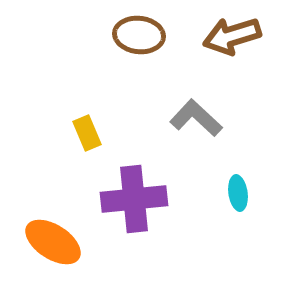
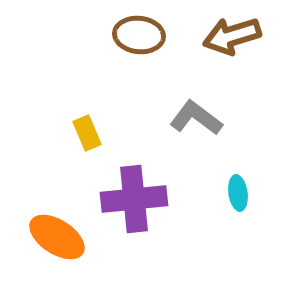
gray L-shape: rotated 6 degrees counterclockwise
orange ellipse: moved 4 px right, 5 px up
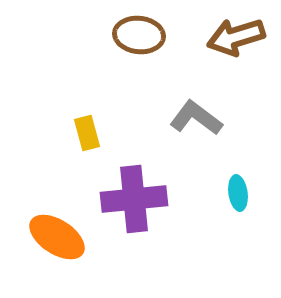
brown arrow: moved 4 px right, 1 px down
yellow rectangle: rotated 8 degrees clockwise
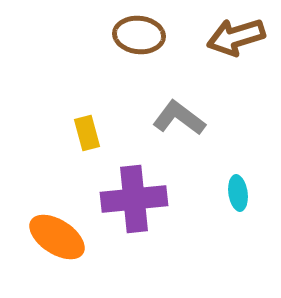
gray L-shape: moved 17 px left
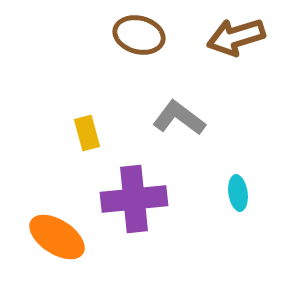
brown ellipse: rotated 9 degrees clockwise
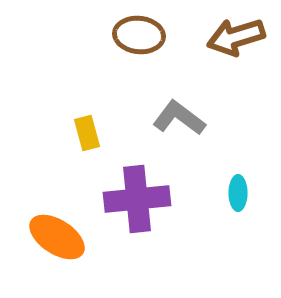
brown ellipse: rotated 9 degrees counterclockwise
cyan ellipse: rotated 8 degrees clockwise
purple cross: moved 3 px right
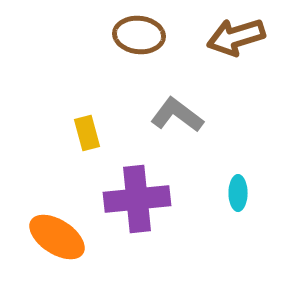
gray L-shape: moved 2 px left, 3 px up
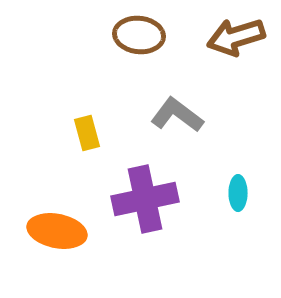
purple cross: moved 8 px right; rotated 6 degrees counterclockwise
orange ellipse: moved 6 px up; rotated 22 degrees counterclockwise
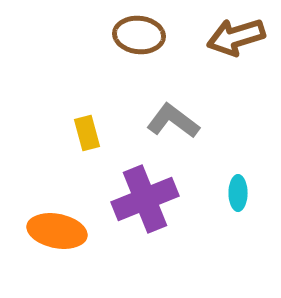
gray L-shape: moved 4 px left, 6 px down
purple cross: rotated 10 degrees counterclockwise
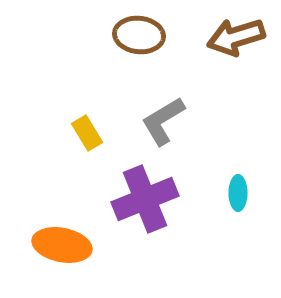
gray L-shape: moved 10 px left; rotated 68 degrees counterclockwise
yellow rectangle: rotated 16 degrees counterclockwise
orange ellipse: moved 5 px right, 14 px down
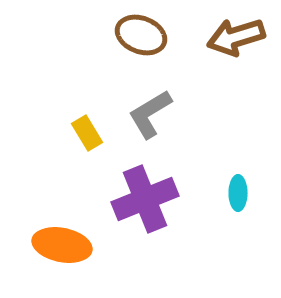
brown ellipse: moved 2 px right; rotated 15 degrees clockwise
gray L-shape: moved 13 px left, 7 px up
